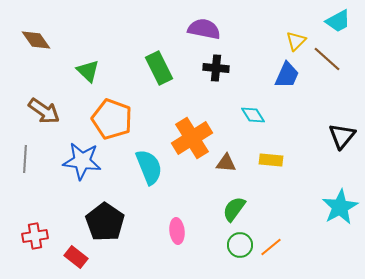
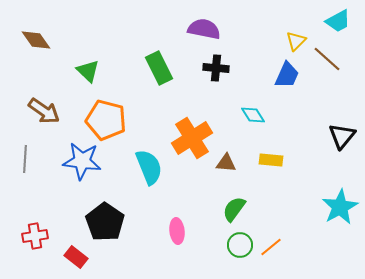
orange pentagon: moved 6 px left, 1 px down; rotated 6 degrees counterclockwise
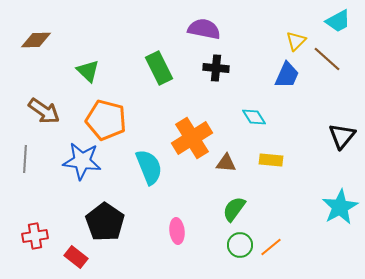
brown diamond: rotated 56 degrees counterclockwise
cyan diamond: moved 1 px right, 2 px down
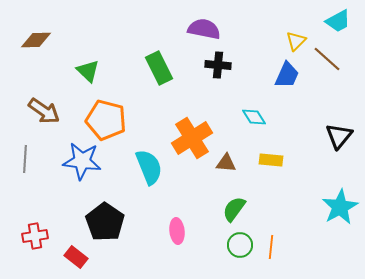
black cross: moved 2 px right, 3 px up
black triangle: moved 3 px left
orange line: rotated 45 degrees counterclockwise
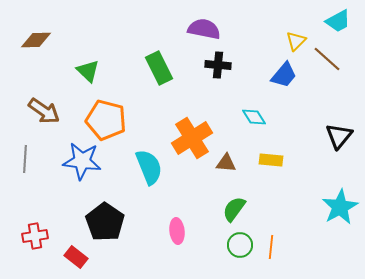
blue trapezoid: moved 3 px left; rotated 16 degrees clockwise
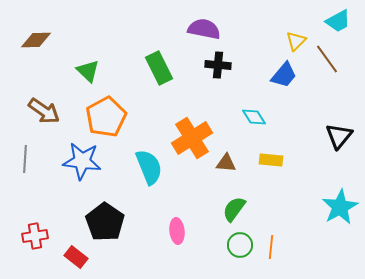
brown line: rotated 12 degrees clockwise
orange pentagon: moved 3 px up; rotated 30 degrees clockwise
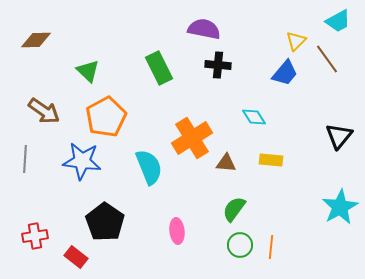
blue trapezoid: moved 1 px right, 2 px up
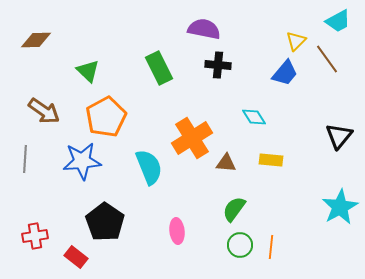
blue star: rotated 12 degrees counterclockwise
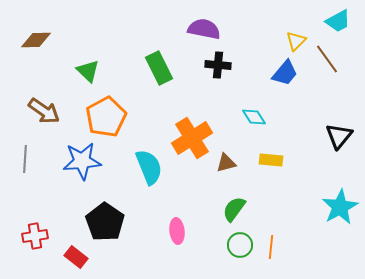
brown triangle: rotated 20 degrees counterclockwise
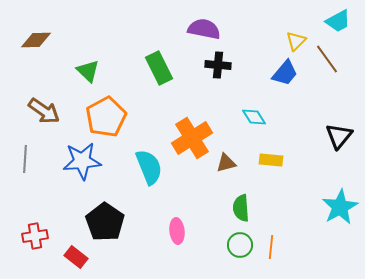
green semicircle: moved 7 px right, 1 px up; rotated 40 degrees counterclockwise
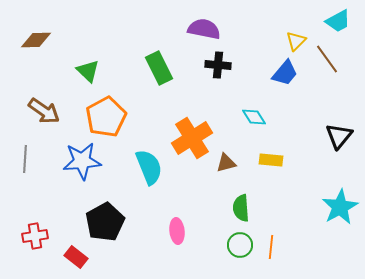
black pentagon: rotated 9 degrees clockwise
